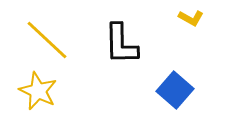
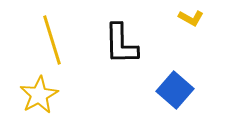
yellow line: moved 5 px right; rotated 30 degrees clockwise
yellow star: moved 1 px right, 4 px down; rotated 18 degrees clockwise
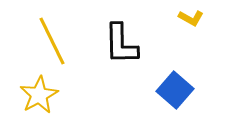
yellow line: moved 1 px down; rotated 9 degrees counterclockwise
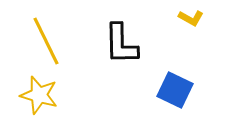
yellow line: moved 6 px left
blue square: rotated 15 degrees counterclockwise
yellow star: rotated 27 degrees counterclockwise
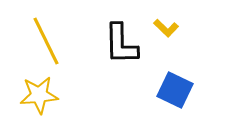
yellow L-shape: moved 25 px left, 10 px down; rotated 15 degrees clockwise
yellow star: rotated 21 degrees counterclockwise
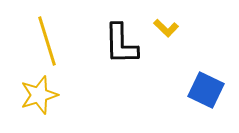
yellow line: moved 1 px right; rotated 9 degrees clockwise
blue square: moved 31 px right
yellow star: rotated 12 degrees counterclockwise
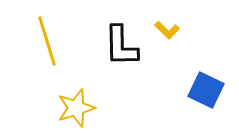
yellow L-shape: moved 1 px right, 2 px down
black L-shape: moved 2 px down
yellow star: moved 37 px right, 13 px down
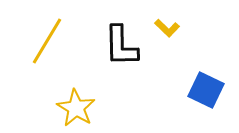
yellow L-shape: moved 2 px up
yellow line: rotated 48 degrees clockwise
yellow star: rotated 24 degrees counterclockwise
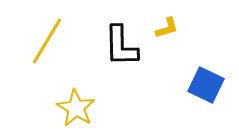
yellow L-shape: rotated 60 degrees counterclockwise
blue square: moved 5 px up
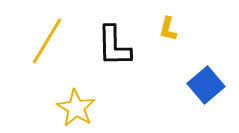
yellow L-shape: moved 1 px right, 1 px down; rotated 120 degrees clockwise
black L-shape: moved 7 px left
blue square: rotated 24 degrees clockwise
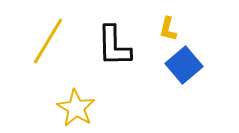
yellow line: moved 1 px right
blue square: moved 22 px left, 20 px up
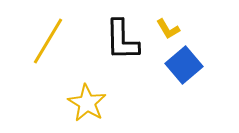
yellow L-shape: rotated 45 degrees counterclockwise
black L-shape: moved 8 px right, 6 px up
yellow star: moved 11 px right, 5 px up
